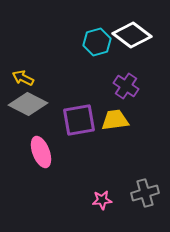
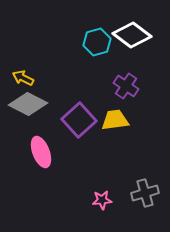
purple square: rotated 32 degrees counterclockwise
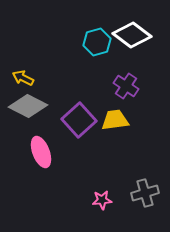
gray diamond: moved 2 px down
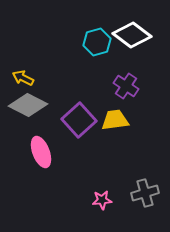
gray diamond: moved 1 px up
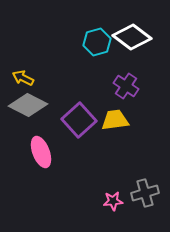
white diamond: moved 2 px down
pink star: moved 11 px right, 1 px down
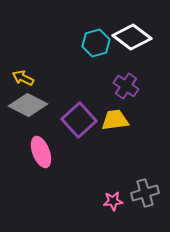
cyan hexagon: moved 1 px left, 1 px down
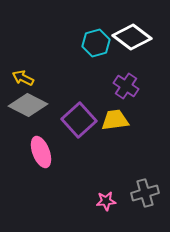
pink star: moved 7 px left
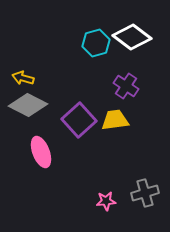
yellow arrow: rotated 10 degrees counterclockwise
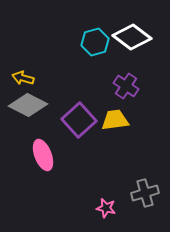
cyan hexagon: moved 1 px left, 1 px up
pink ellipse: moved 2 px right, 3 px down
pink star: moved 7 px down; rotated 18 degrees clockwise
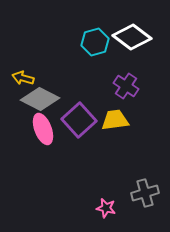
gray diamond: moved 12 px right, 6 px up
pink ellipse: moved 26 px up
